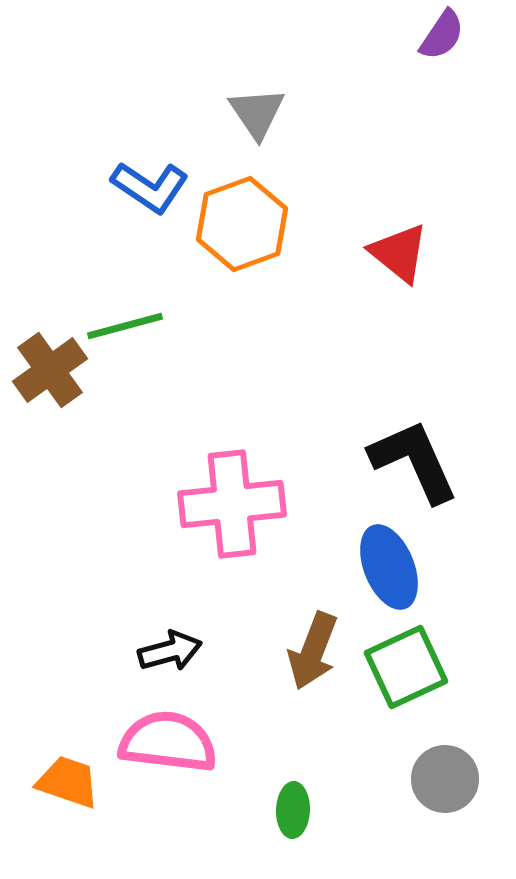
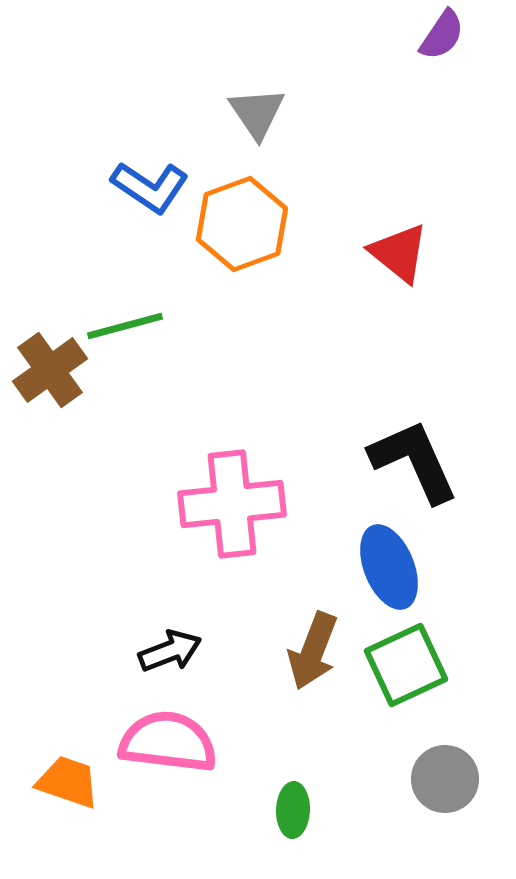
black arrow: rotated 6 degrees counterclockwise
green square: moved 2 px up
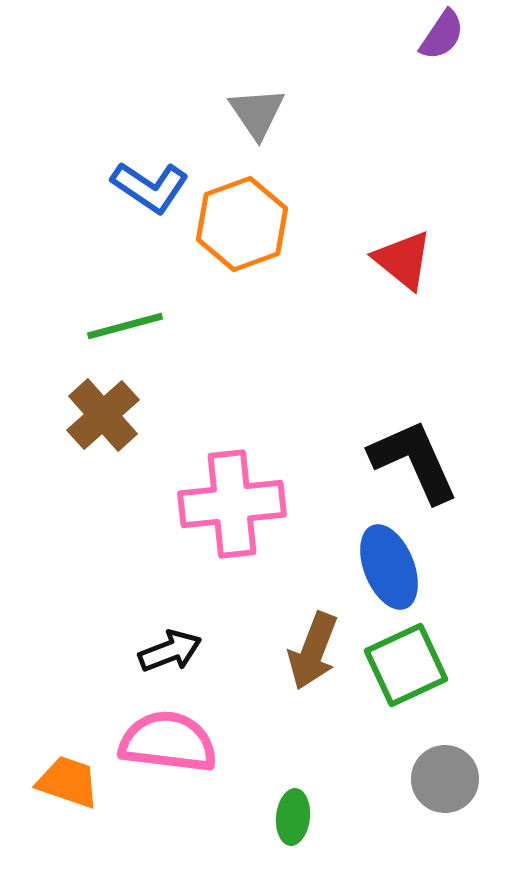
red triangle: moved 4 px right, 7 px down
brown cross: moved 53 px right, 45 px down; rotated 6 degrees counterclockwise
green ellipse: moved 7 px down; rotated 4 degrees clockwise
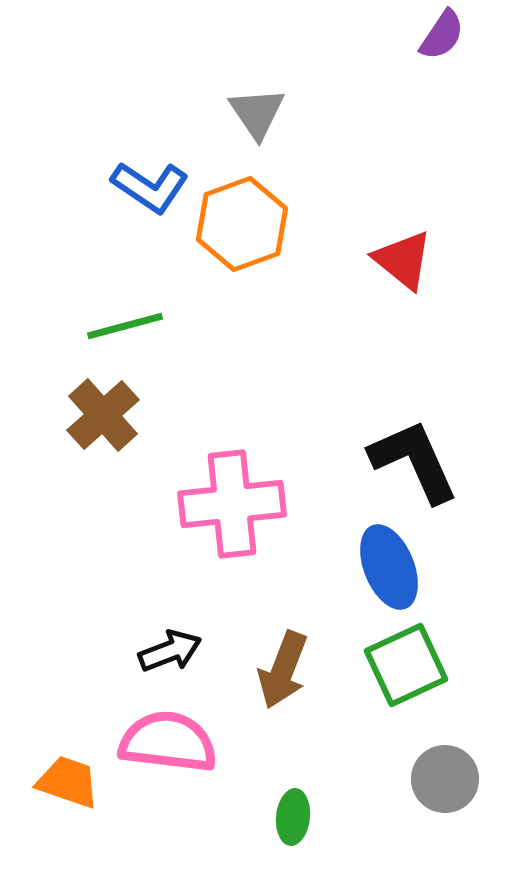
brown arrow: moved 30 px left, 19 px down
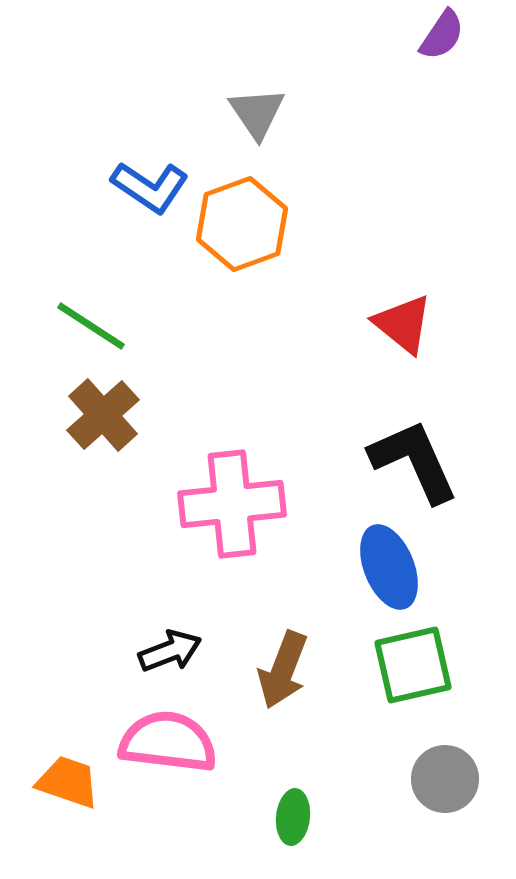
red triangle: moved 64 px down
green line: moved 34 px left; rotated 48 degrees clockwise
green square: moved 7 px right; rotated 12 degrees clockwise
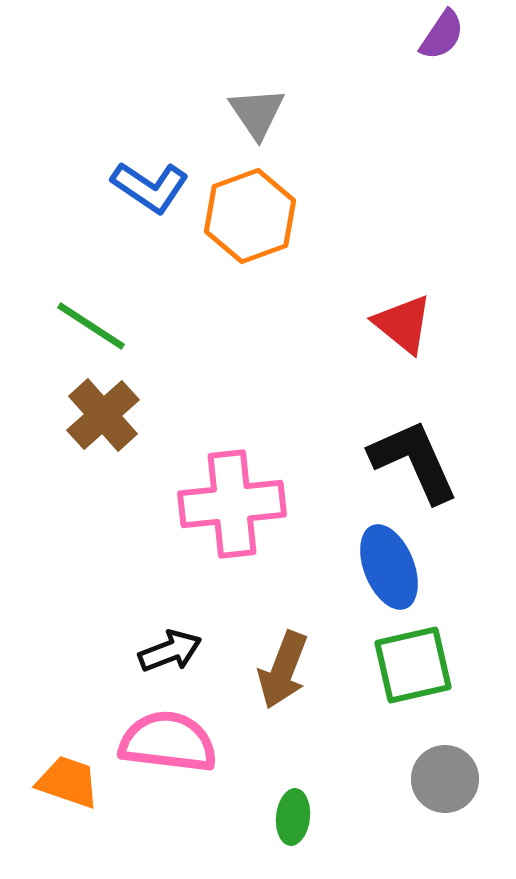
orange hexagon: moved 8 px right, 8 px up
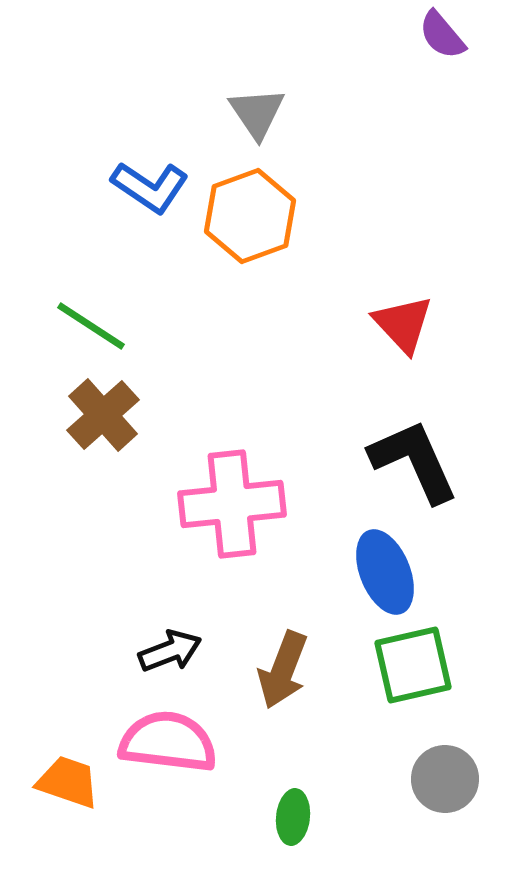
purple semicircle: rotated 106 degrees clockwise
red triangle: rotated 8 degrees clockwise
blue ellipse: moved 4 px left, 5 px down
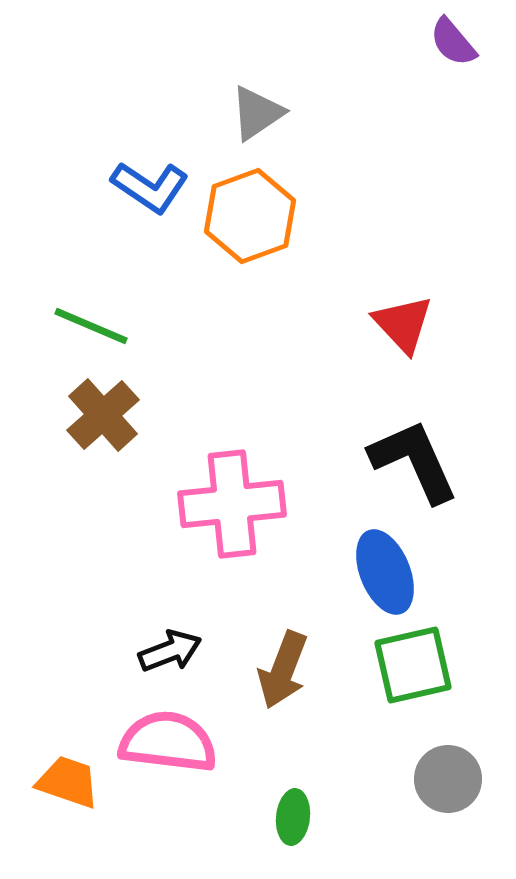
purple semicircle: moved 11 px right, 7 px down
gray triangle: rotated 30 degrees clockwise
green line: rotated 10 degrees counterclockwise
gray circle: moved 3 px right
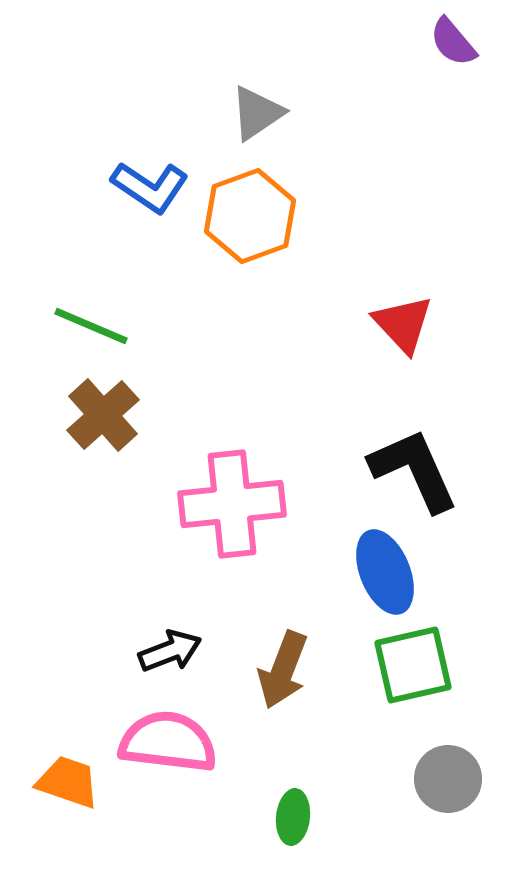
black L-shape: moved 9 px down
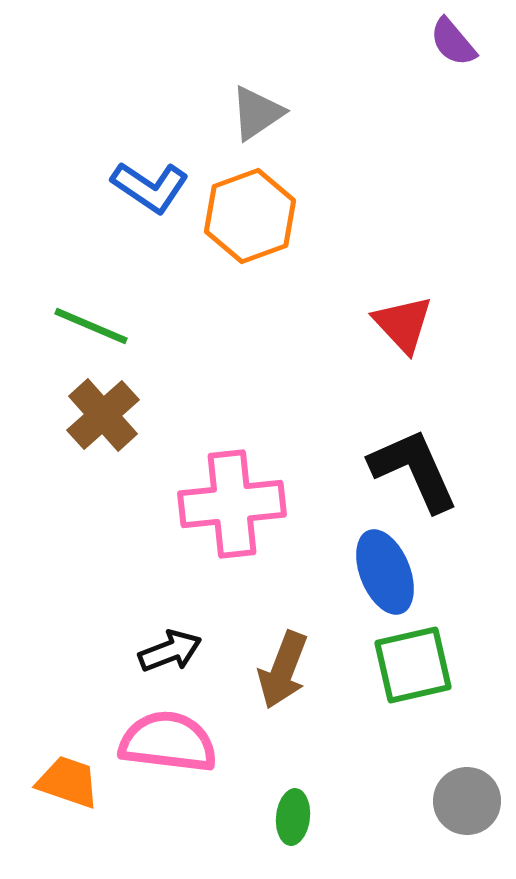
gray circle: moved 19 px right, 22 px down
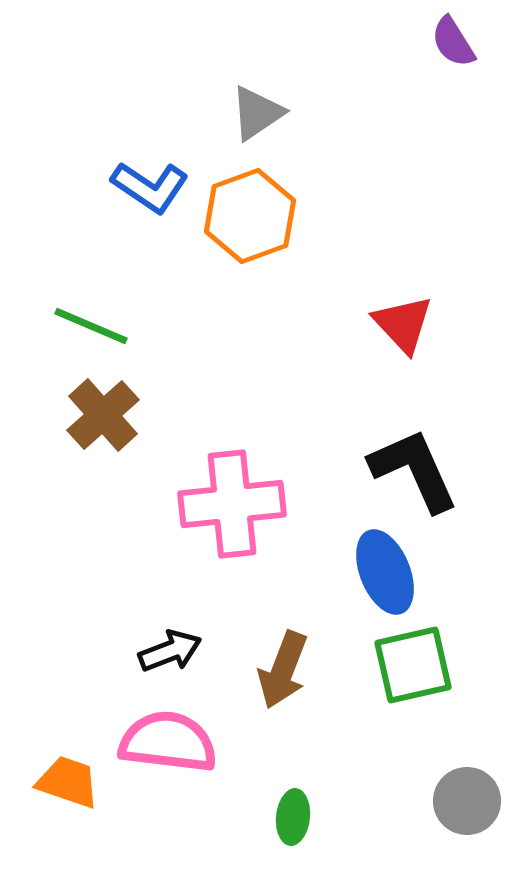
purple semicircle: rotated 8 degrees clockwise
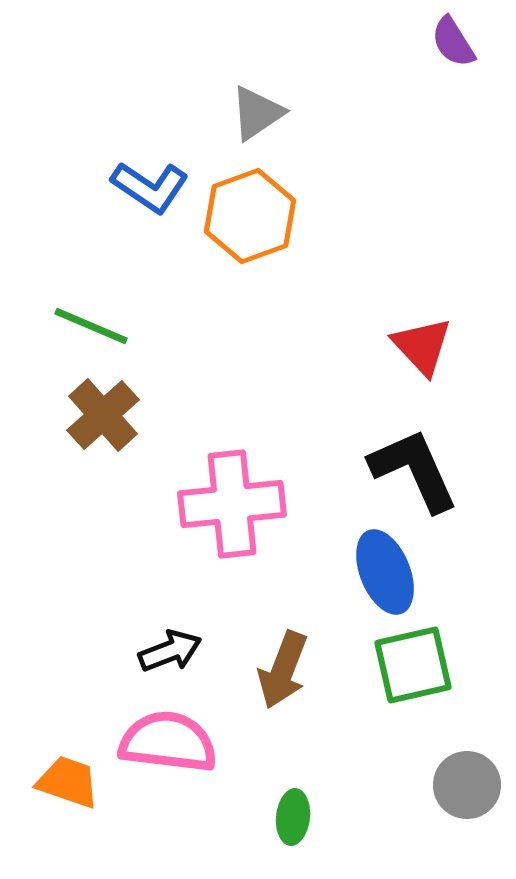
red triangle: moved 19 px right, 22 px down
gray circle: moved 16 px up
